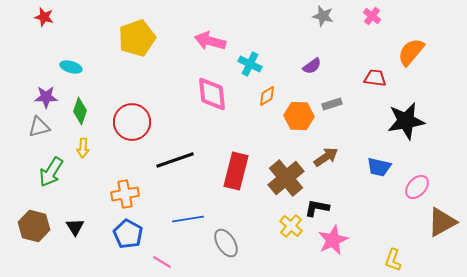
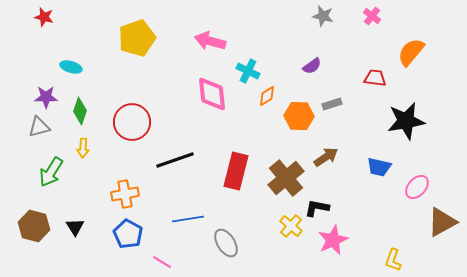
cyan cross: moved 2 px left, 7 px down
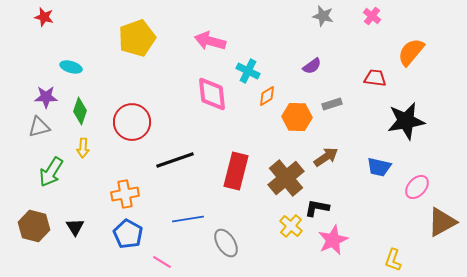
orange hexagon: moved 2 px left, 1 px down
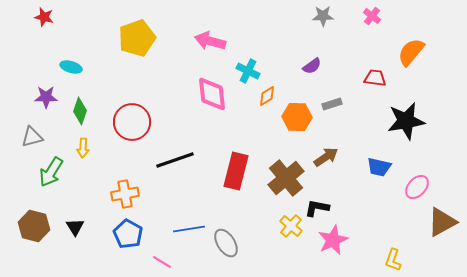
gray star: rotated 15 degrees counterclockwise
gray triangle: moved 7 px left, 10 px down
blue line: moved 1 px right, 10 px down
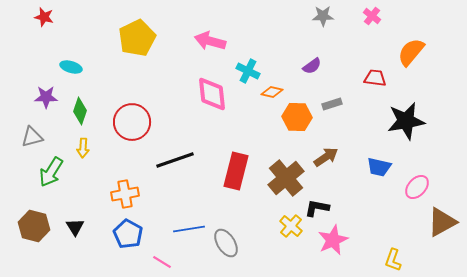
yellow pentagon: rotated 6 degrees counterclockwise
orange diamond: moved 5 px right, 4 px up; rotated 45 degrees clockwise
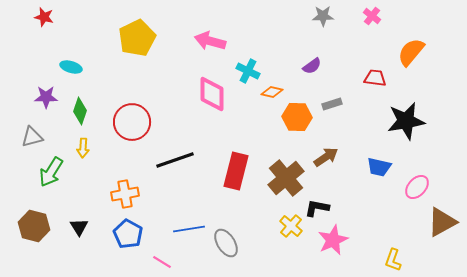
pink diamond: rotated 6 degrees clockwise
black triangle: moved 4 px right
